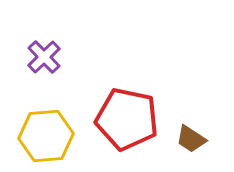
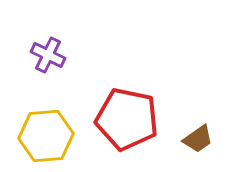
purple cross: moved 4 px right, 2 px up; rotated 20 degrees counterclockwise
brown trapezoid: moved 7 px right; rotated 68 degrees counterclockwise
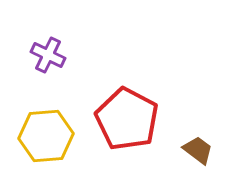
red pentagon: rotated 16 degrees clockwise
brown trapezoid: moved 11 px down; rotated 108 degrees counterclockwise
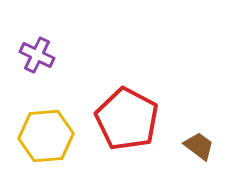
purple cross: moved 11 px left
brown trapezoid: moved 1 px right, 4 px up
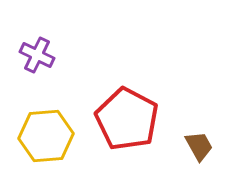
brown trapezoid: rotated 24 degrees clockwise
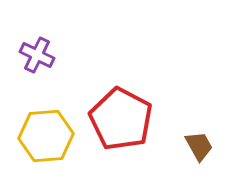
red pentagon: moved 6 px left
